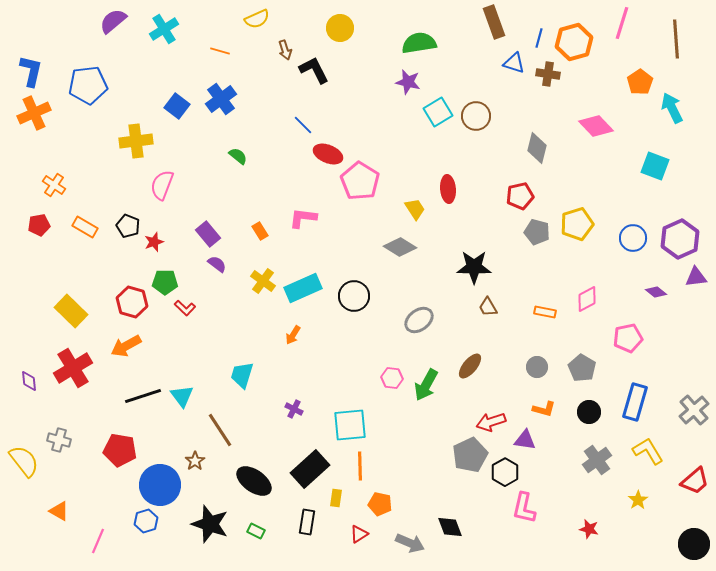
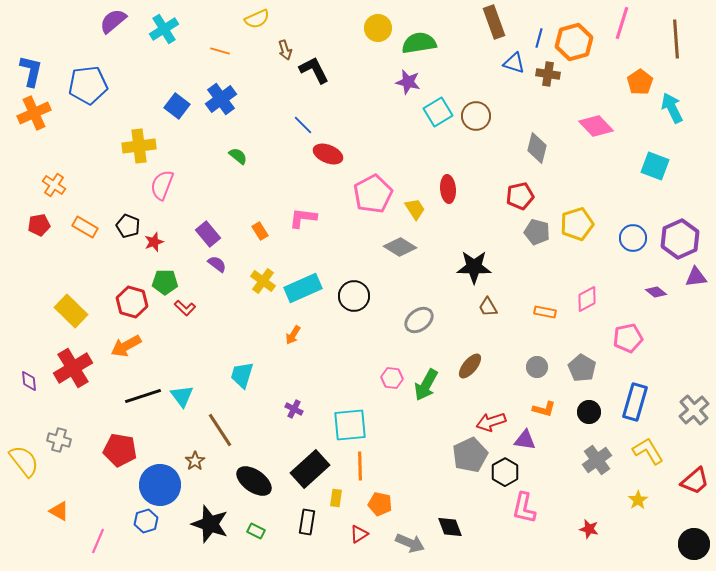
yellow circle at (340, 28): moved 38 px right
yellow cross at (136, 141): moved 3 px right, 5 px down
pink pentagon at (360, 181): moved 13 px right, 13 px down; rotated 12 degrees clockwise
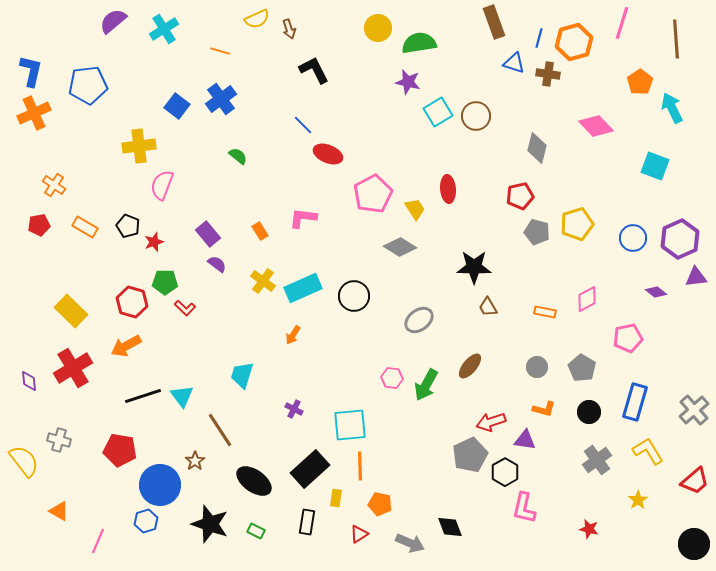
brown arrow at (285, 50): moved 4 px right, 21 px up
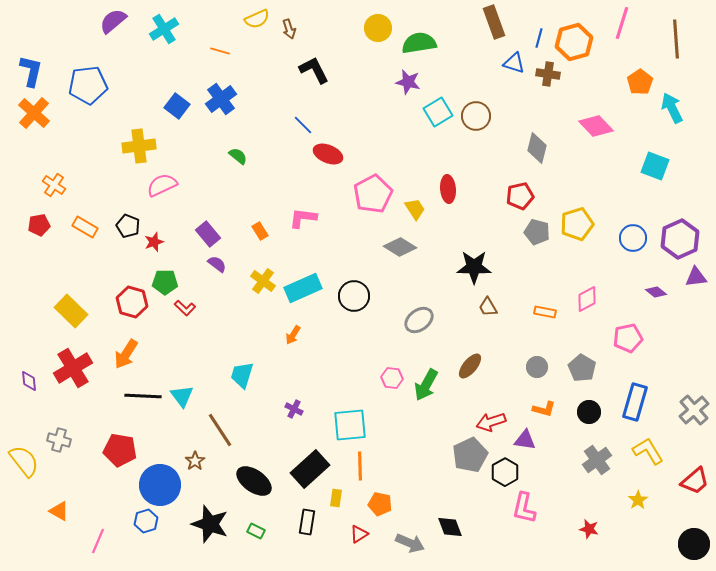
orange cross at (34, 113): rotated 24 degrees counterclockwise
pink semicircle at (162, 185): rotated 44 degrees clockwise
orange arrow at (126, 346): moved 8 px down; rotated 28 degrees counterclockwise
black line at (143, 396): rotated 21 degrees clockwise
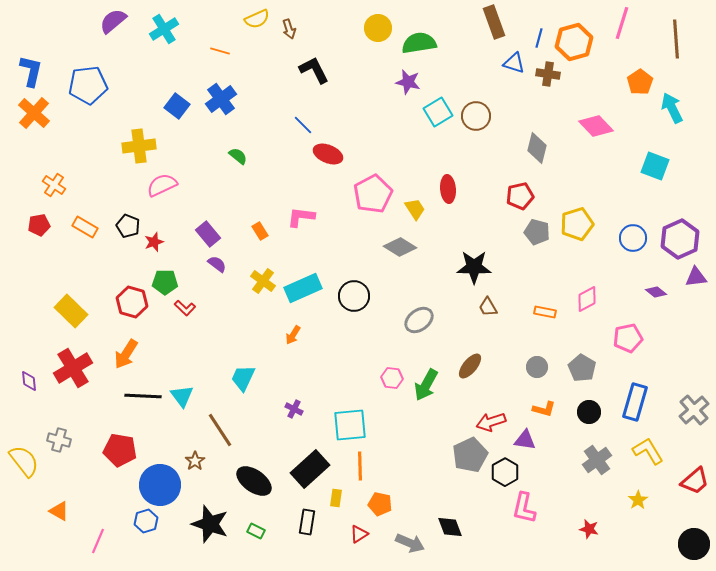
pink L-shape at (303, 218): moved 2 px left, 1 px up
cyan trapezoid at (242, 375): moved 1 px right, 3 px down; rotated 8 degrees clockwise
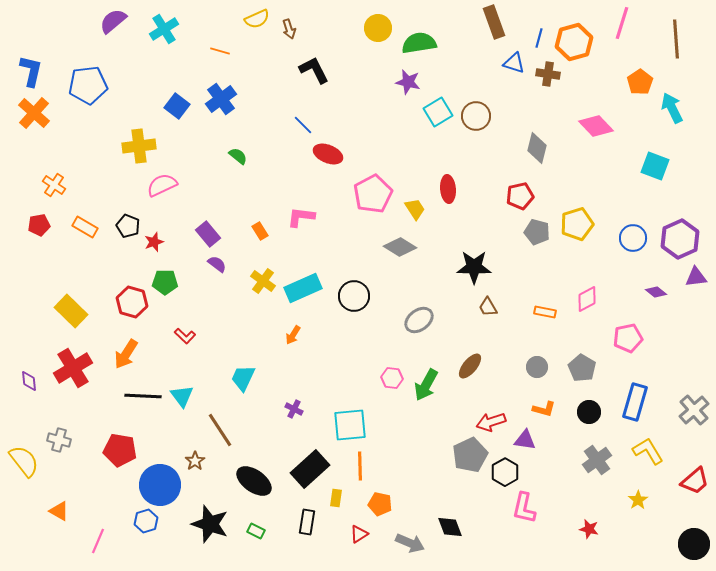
red L-shape at (185, 308): moved 28 px down
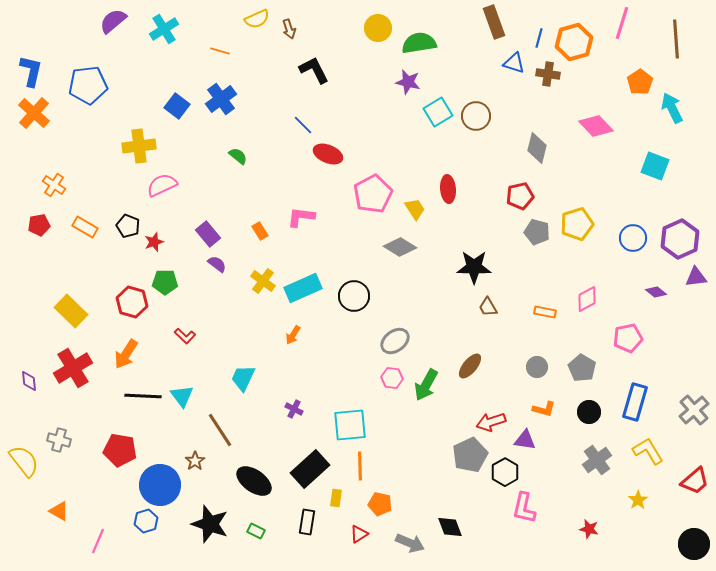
gray ellipse at (419, 320): moved 24 px left, 21 px down
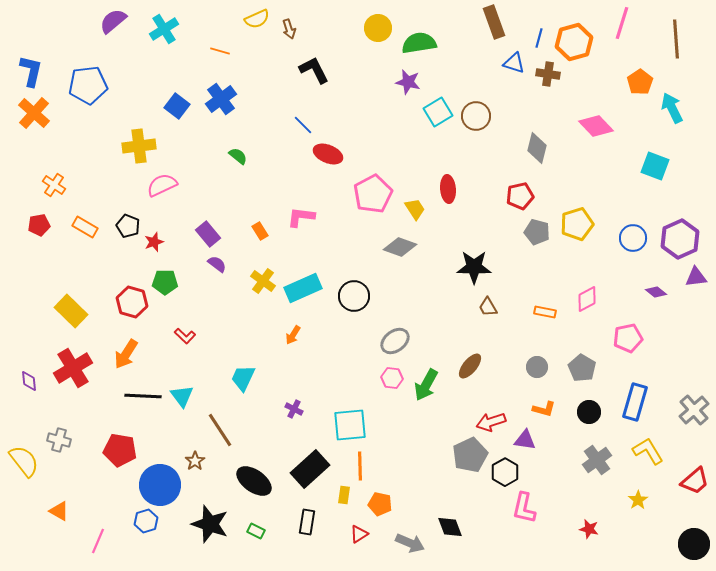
gray diamond at (400, 247): rotated 12 degrees counterclockwise
yellow rectangle at (336, 498): moved 8 px right, 3 px up
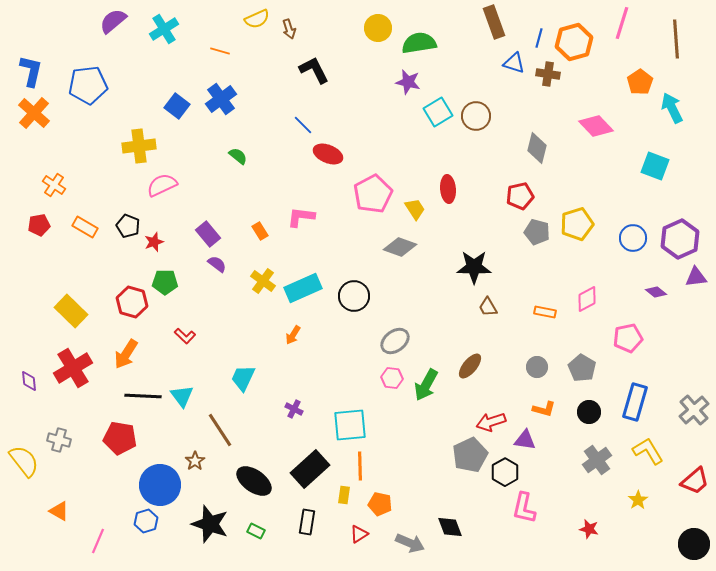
red pentagon at (120, 450): moved 12 px up
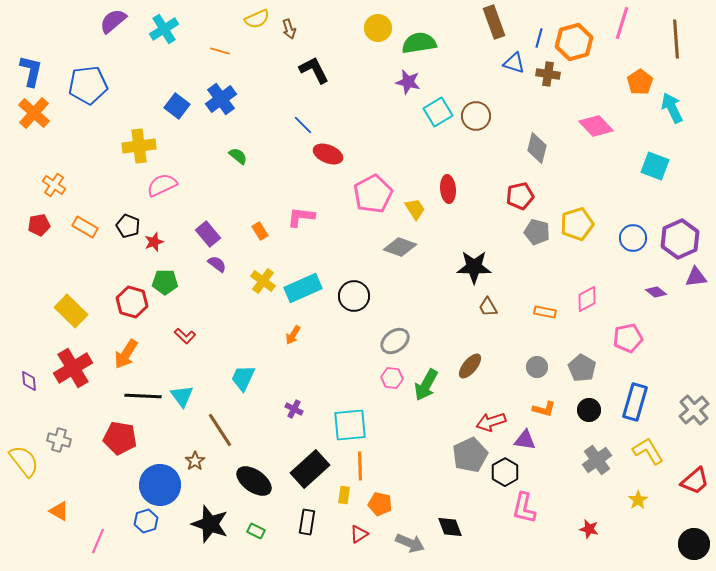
black circle at (589, 412): moved 2 px up
